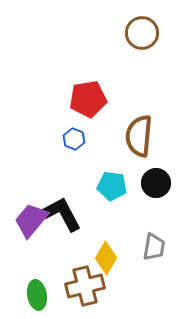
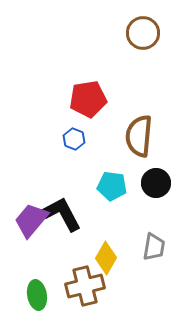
brown circle: moved 1 px right
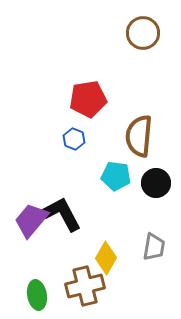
cyan pentagon: moved 4 px right, 10 px up
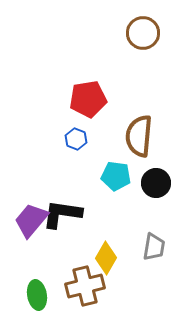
blue hexagon: moved 2 px right
black L-shape: rotated 54 degrees counterclockwise
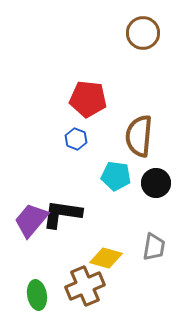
red pentagon: rotated 15 degrees clockwise
yellow diamond: rotated 76 degrees clockwise
brown cross: rotated 9 degrees counterclockwise
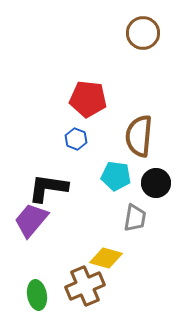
black L-shape: moved 14 px left, 26 px up
gray trapezoid: moved 19 px left, 29 px up
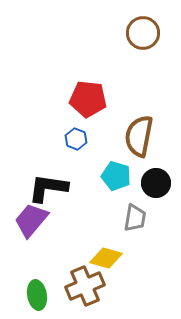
brown semicircle: rotated 6 degrees clockwise
cyan pentagon: rotated 8 degrees clockwise
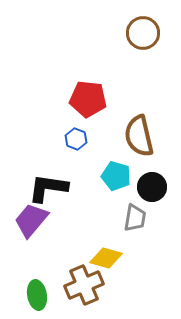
brown semicircle: rotated 24 degrees counterclockwise
black circle: moved 4 px left, 4 px down
brown cross: moved 1 px left, 1 px up
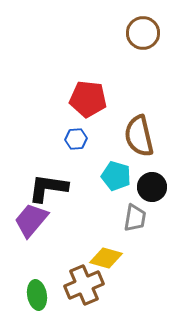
blue hexagon: rotated 25 degrees counterclockwise
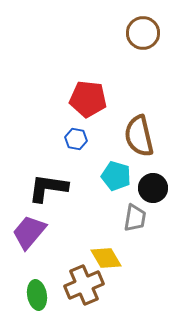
blue hexagon: rotated 15 degrees clockwise
black circle: moved 1 px right, 1 px down
purple trapezoid: moved 2 px left, 12 px down
yellow diamond: rotated 44 degrees clockwise
